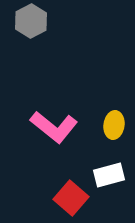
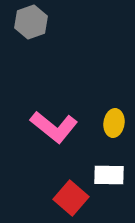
gray hexagon: moved 1 px down; rotated 8 degrees clockwise
yellow ellipse: moved 2 px up
white rectangle: rotated 16 degrees clockwise
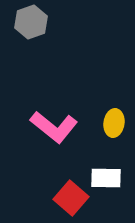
white rectangle: moved 3 px left, 3 px down
